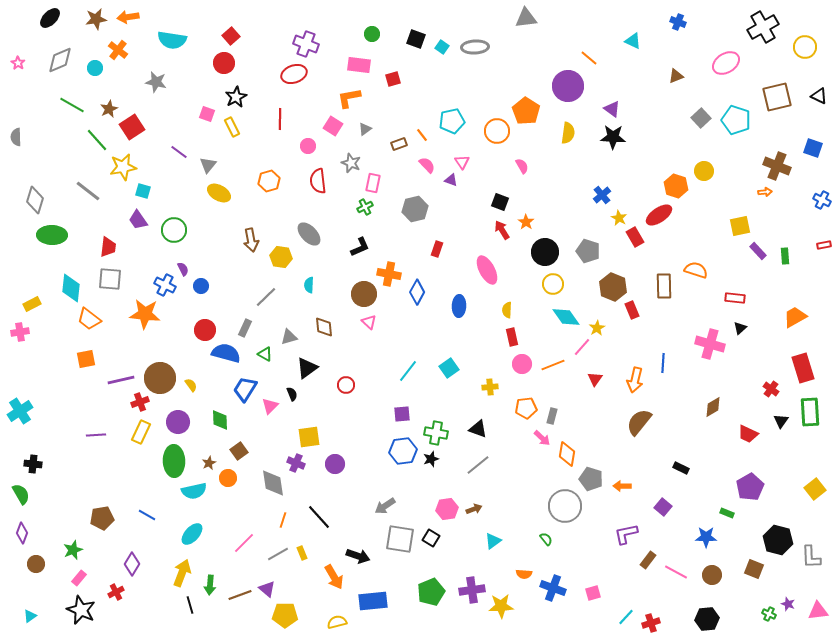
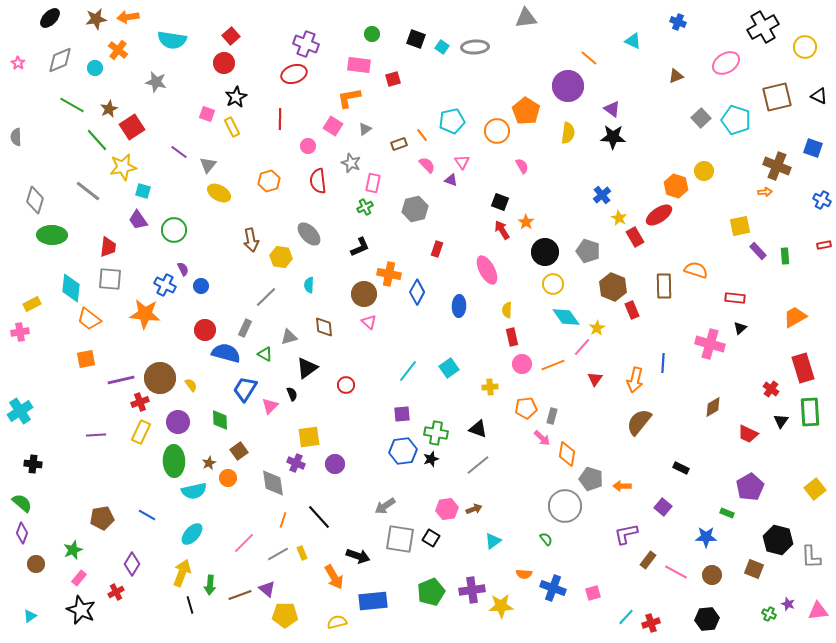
green semicircle at (21, 494): moved 1 px right, 9 px down; rotated 20 degrees counterclockwise
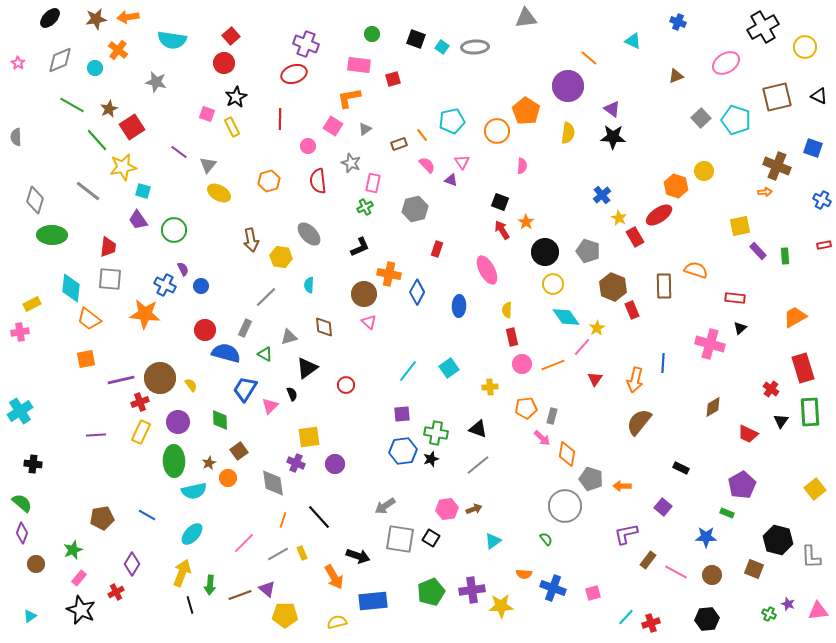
pink semicircle at (522, 166): rotated 35 degrees clockwise
purple pentagon at (750, 487): moved 8 px left, 2 px up
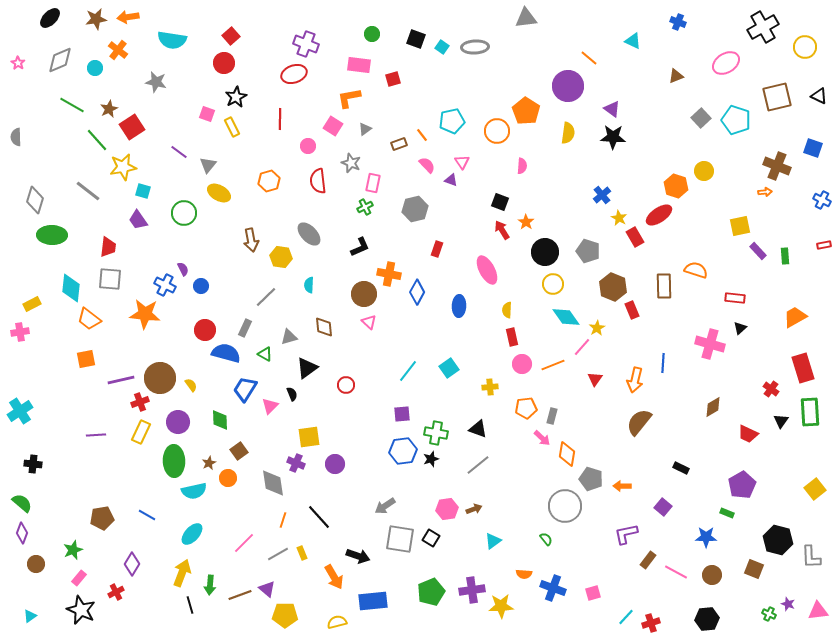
green circle at (174, 230): moved 10 px right, 17 px up
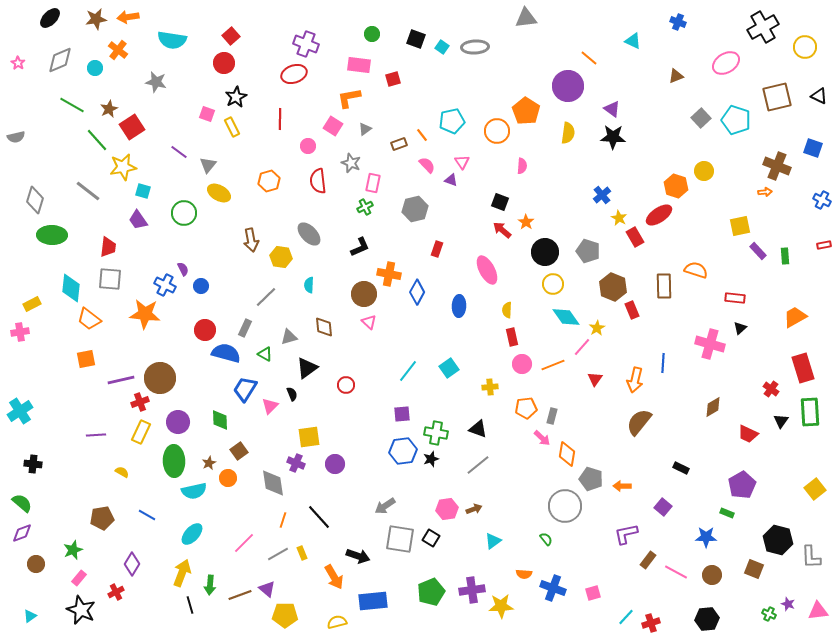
gray semicircle at (16, 137): rotated 102 degrees counterclockwise
red arrow at (502, 230): rotated 18 degrees counterclockwise
yellow semicircle at (191, 385): moved 69 px left, 87 px down; rotated 24 degrees counterclockwise
purple diamond at (22, 533): rotated 50 degrees clockwise
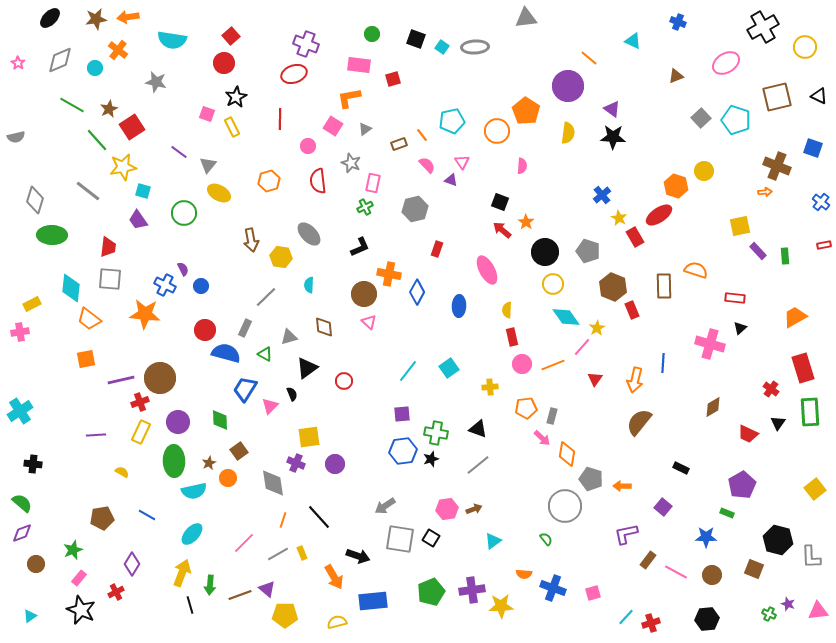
blue cross at (822, 200): moved 1 px left, 2 px down; rotated 12 degrees clockwise
red circle at (346, 385): moved 2 px left, 4 px up
black triangle at (781, 421): moved 3 px left, 2 px down
